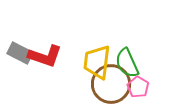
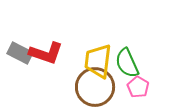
red L-shape: moved 1 px right, 3 px up
yellow trapezoid: moved 1 px right, 1 px up
brown circle: moved 16 px left, 3 px down
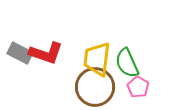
yellow trapezoid: moved 1 px left, 2 px up
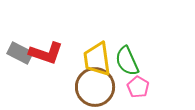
yellow trapezoid: rotated 15 degrees counterclockwise
green semicircle: moved 2 px up
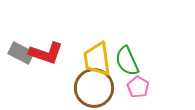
gray rectangle: moved 1 px right
brown circle: moved 1 px left, 1 px down
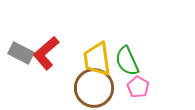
red L-shape: rotated 120 degrees clockwise
